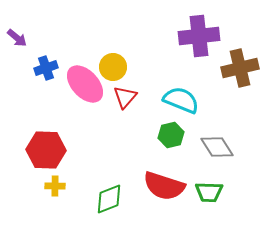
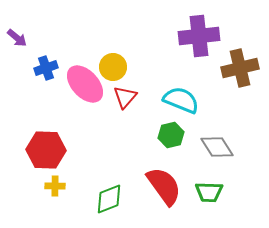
red semicircle: rotated 144 degrees counterclockwise
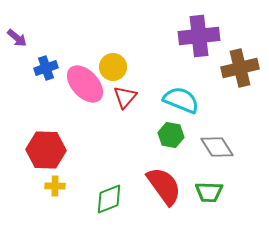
green hexagon: rotated 25 degrees clockwise
